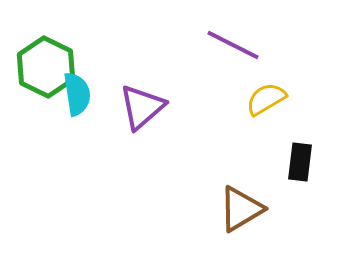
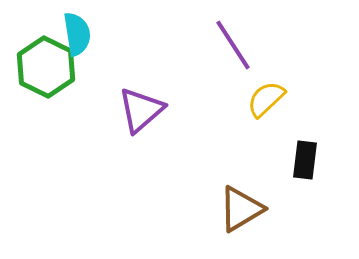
purple line: rotated 30 degrees clockwise
cyan semicircle: moved 60 px up
yellow semicircle: rotated 12 degrees counterclockwise
purple triangle: moved 1 px left, 3 px down
black rectangle: moved 5 px right, 2 px up
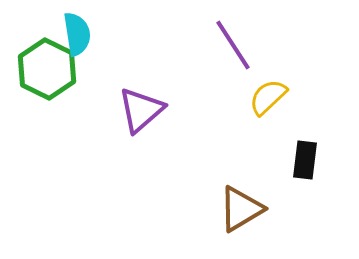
green hexagon: moved 1 px right, 2 px down
yellow semicircle: moved 2 px right, 2 px up
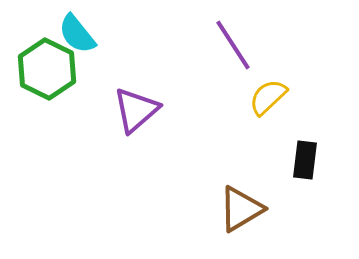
cyan semicircle: rotated 150 degrees clockwise
purple triangle: moved 5 px left
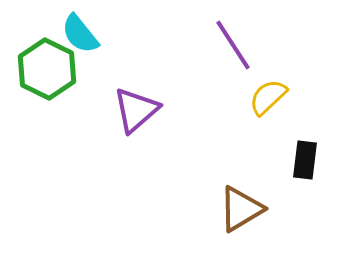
cyan semicircle: moved 3 px right
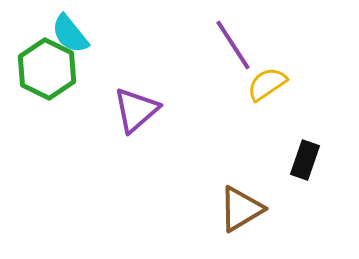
cyan semicircle: moved 10 px left
yellow semicircle: moved 1 px left, 13 px up; rotated 9 degrees clockwise
black rectangle: rotated 12 degrees clockwise
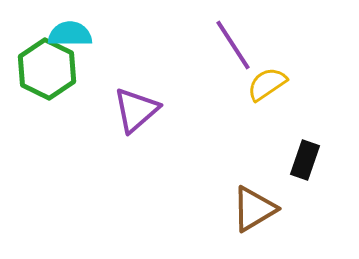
cyan semicircle: rotated 129 degrees clockwise
brown triangle: moved 13 px right
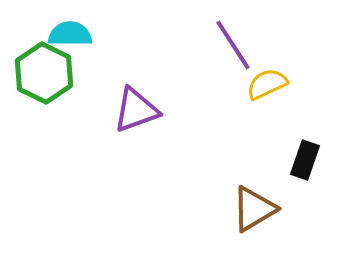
green hexagon: moved 3 px left, 4 px down
yellow semicircle: rotated 9 degrees clockwise
purple triangle: rotated 21 degrees clockwise
